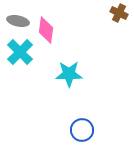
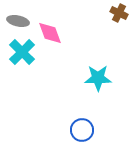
pink diamond: moved 4 px right, 3 px down; rotated 28 degrees counterclockwise
cyan cross: moved 2 px right
cyan star: moved 29 px right, 4 px down
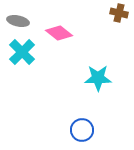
brown cross: rotated 12 degrees counterclockwise
pink diamond: moved 9 px right; rotated 32 degrees counterclockwise
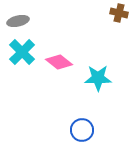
gray ellipse: rotated 25 degrees counterclockwise
pink diamond: moved 29 px down
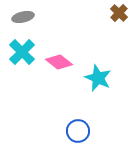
brown cross: rotated 30 degrees clockwise
gray ellipse: moved 5 px right, 4 px up
cyan star: rotated 24 degrees clockwise
blue circle: moved 4 px left, 1 px down
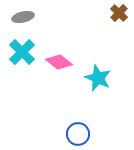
blue circle: moved 3 px down
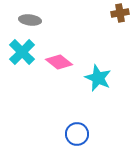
brown cross: moved 1 px right; rotated 36 degrees clockwise
gray ellipse: moved 7 px right, 3 px down; rotated 20 degrees clockwise
blue circle: moved 1 px left
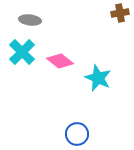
pink diamond: moved 1 px right, 1 px up
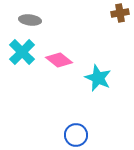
pink diamond: moved 1 px left, 1 px up
blue circle: moved 1 px left, 1 px down
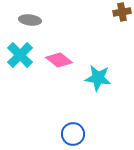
brown cross: moved 2 px right, 1 px up
cyan cross: moved 2 px left, 3 px down
cyan star: rotated 16 degrees counterclockwise
blue circle: moved 3 px left, 1 px up
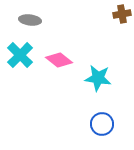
brown cross: moved 2 px down
blue circle: moved 29 px right, 10 px up
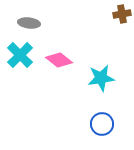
gray ellipse: moved 1 px left, 3 px down
cyan star: moved 3 px right; rotated 16 degrees counterclockwise
